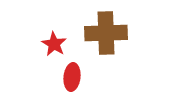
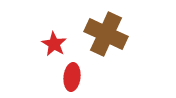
brown cross: moved 1 px down; rotated 27 degrees clockwise
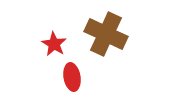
red ellipse: rotated 16 degrees counterclockwise
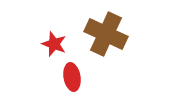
red star: rotated 10 degrees counterclockwise
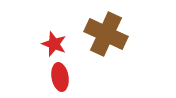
red ellipse: moved 12 px left
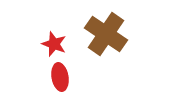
brown cross: rotated 9 degrees clockwise
